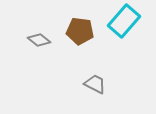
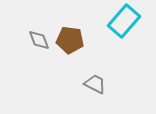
brown pentagon: moved 10 px left, 9 px down
gray diamond: rotated 30 degrees clockwise
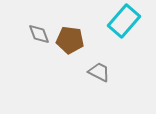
gray diamond: moved 6 px up
gray trapezoid: moved 4 px right, 12 px up
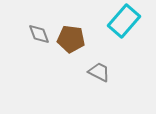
brown pentagon: moved 1 px right, 1 px up
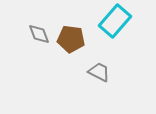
cyan rectangle: moved 9 px left
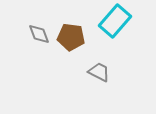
brown pentagon: moved 2 px up
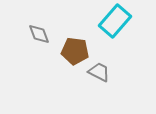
brown pentagon: moved 4 px right, 14 px down
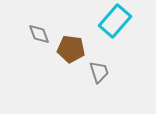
brown pentagon: moved 4 px left, 2 px up
gray trapezoid: rotated 45 degrees clockwise
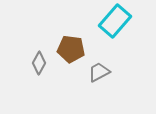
gray diamond: moved 29 px down; rotated 50 degrees clockwise
gray trapezoid: rotated 100 degrees counterclockwise
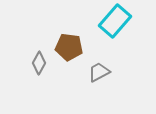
brown pentagon: moved 2 px left, 2 px up
